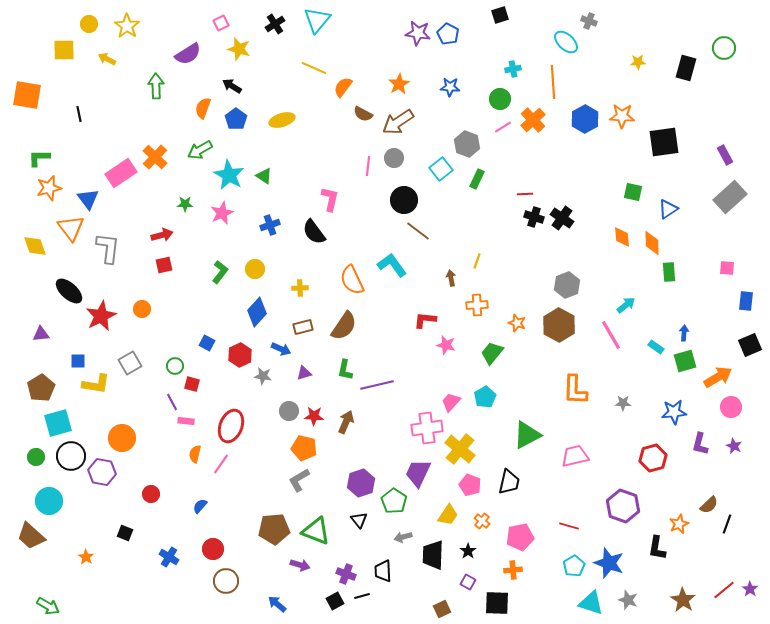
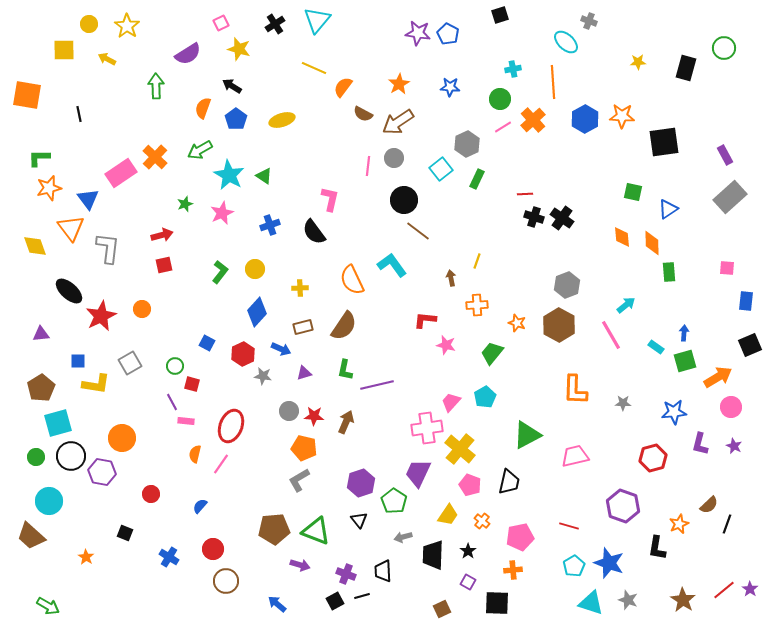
gray hexagon at (467, 144): rotated 15 degrees clockwise
green star at (185, 204): rotated 21 degrees counterclockwise
red hexagon at (240, 355): moved 3 px right, 1 px up
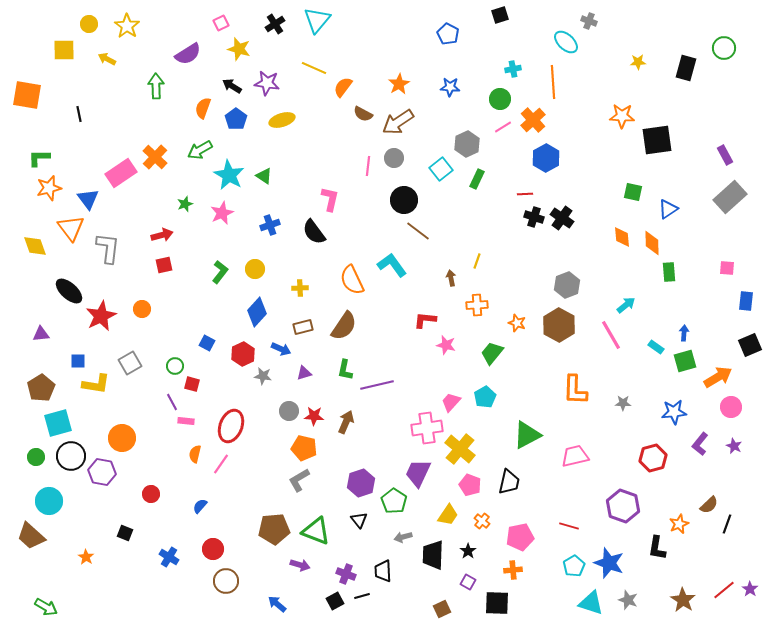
purple star at (418, 33): moved 151 px left, 50 px down
blue hexagon at (585, 119): moved 39 px left, 39 px down
black square at (664, 142): moved 7 px left, 2 px up
purple L-shape at (700, 444): rotated 25 degrees clockwise
green arrow at (48, 606): moved 2 px left, 1 px down
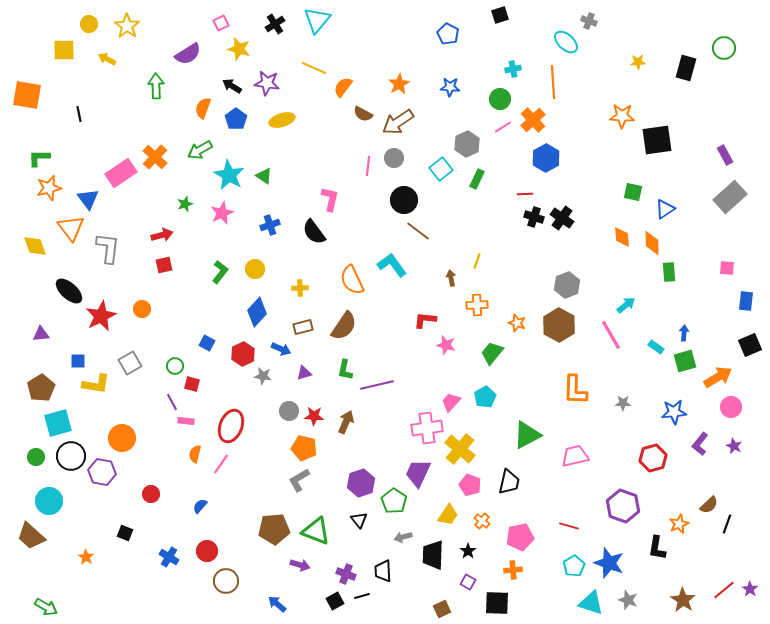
blue triangle at (668, 209): moved 3 px left
red circle at (213, 549): moved 6 px left, 2 px down
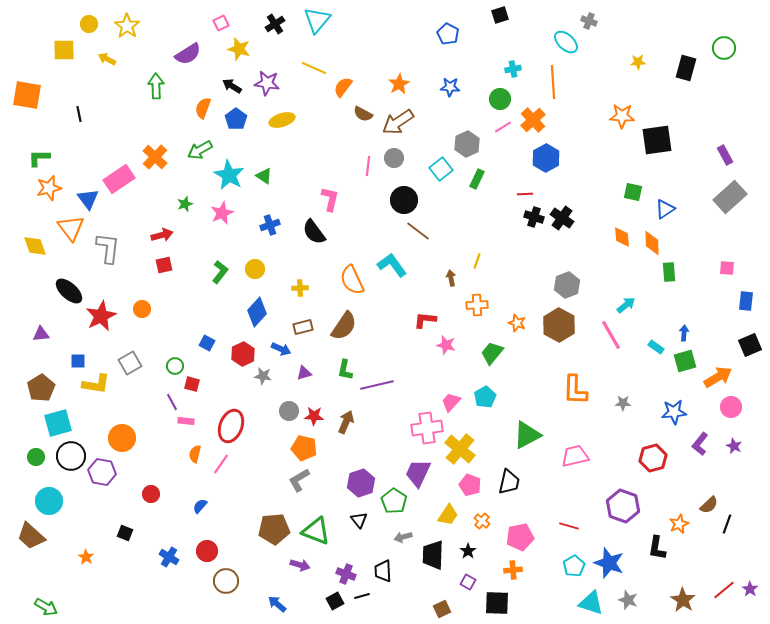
pink rectangle at (121, 173): moved 2 px left, 6 px down
